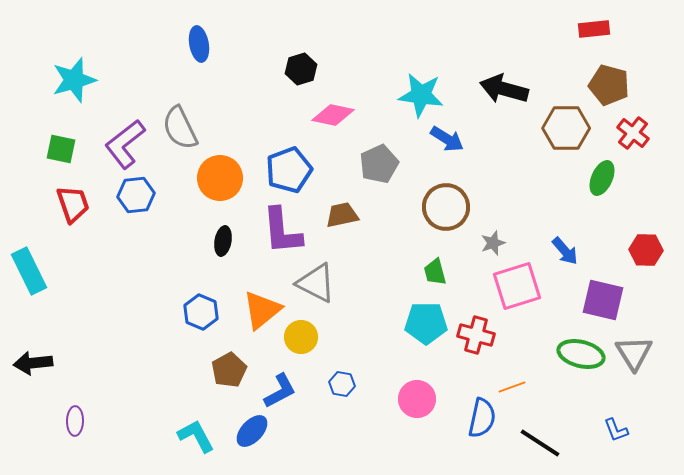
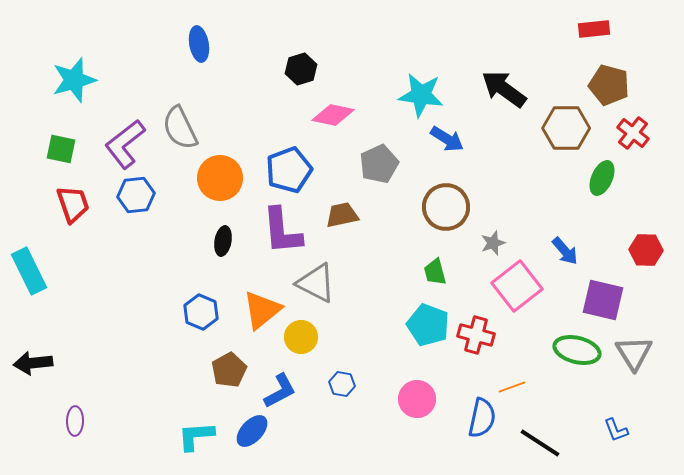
black arrow at (504, 89): rotated 21 degrees clockwise
pink square at (517, 286): rotated 21 degrees counterclockwise
cyan pentagon at (426, 323): moved 2 px right, 2 px down; rotated 21 degrees clockwise
green ellipse at (581, 354): moved 4 px left, 4 px up
cyan L-shape at (196, 436): rotated 66 degrees counterclockwise
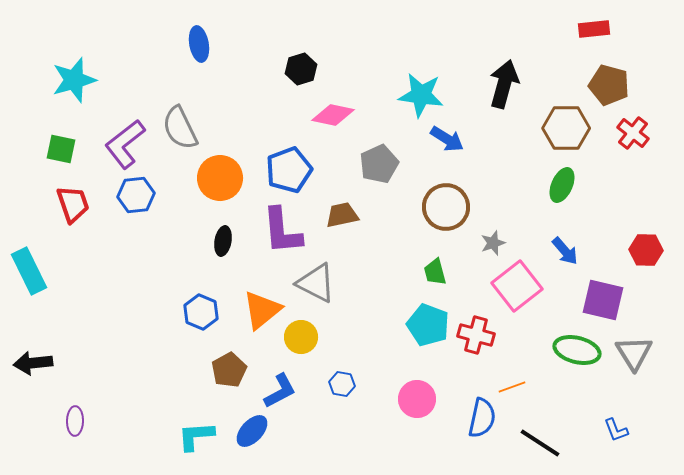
black arrow at (504, 89): moved 5 px up; rotated 69 degrees clockwise
green ellipse at (602, 178): moved 40 px left, 7 px down
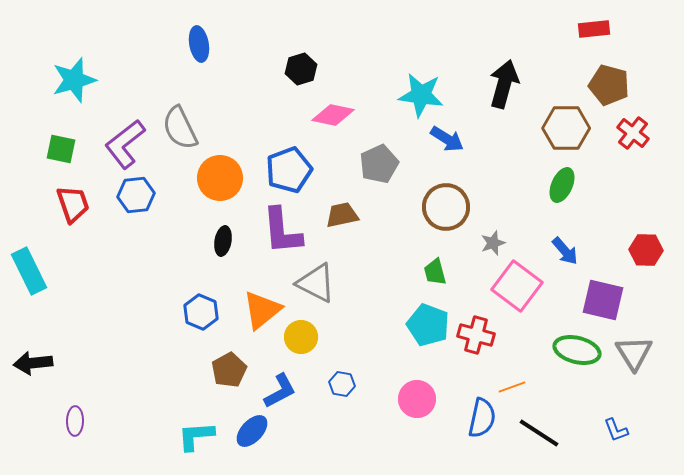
pink square at (517, 286): rotated 15 degrees counterclockwise
black line at (540, 443): moved 1 px left, 10 px up
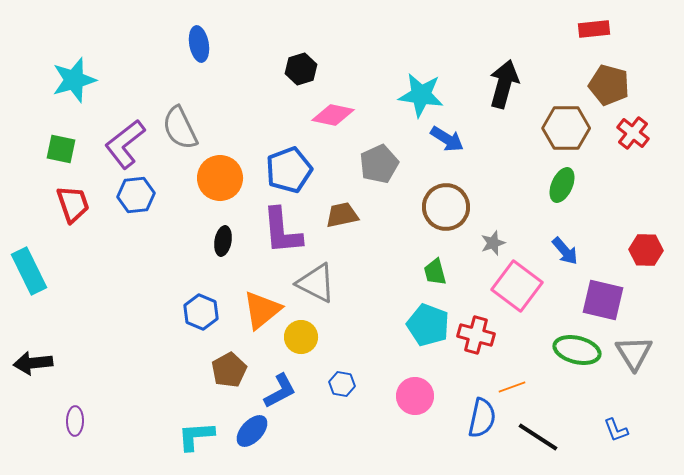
pink circle at (417, 399): moved 2 px left, 3 px up
black line at (539, 433): moved 1 px left, 4 px down
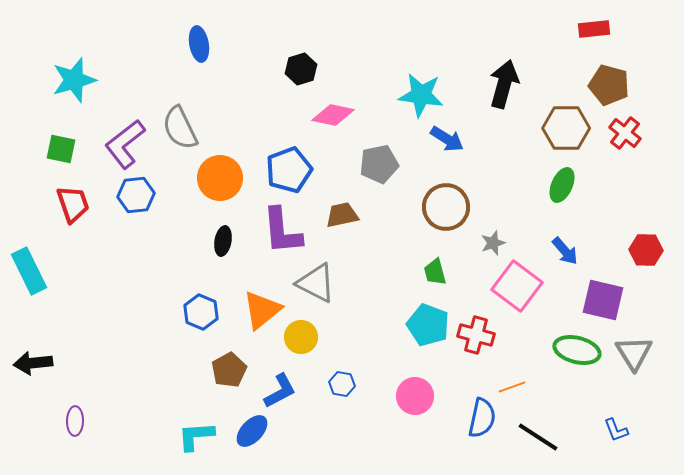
red cross at (633, 133): moved 8 px left
gray pentagon at (379, 164): rotated 12 degrees clockwise
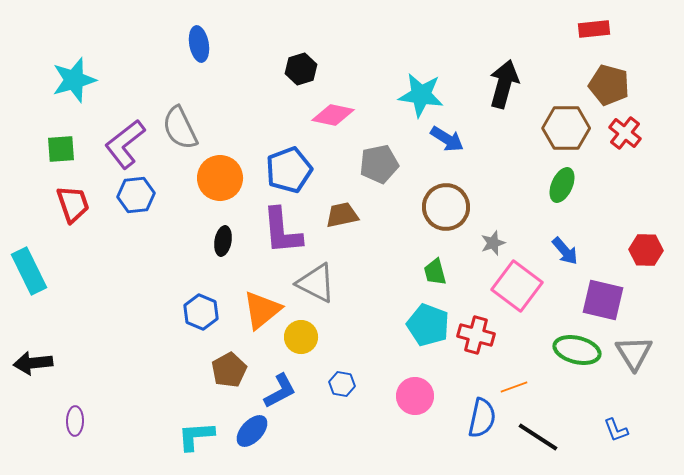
green square at (61, 149): rotated 16 degrees counterclockwise
orange line at (512, 387): moved 2 px right
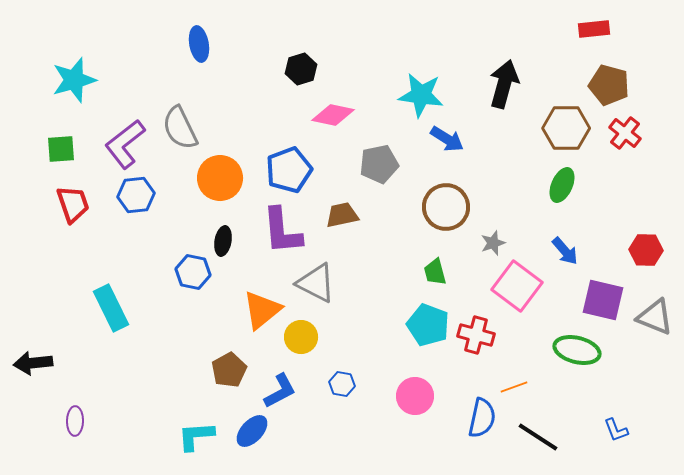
cyan rectangle at (29, 271): moved 82 px right, 37 px down
blue hexagon at (201, 312): moved 8 px left, 40 px up; rotated 12 degrees counterclockwise
gray triangle at (634, 353): moved 21 px right, 36 px up; rotated 36 degrees counterclockwise
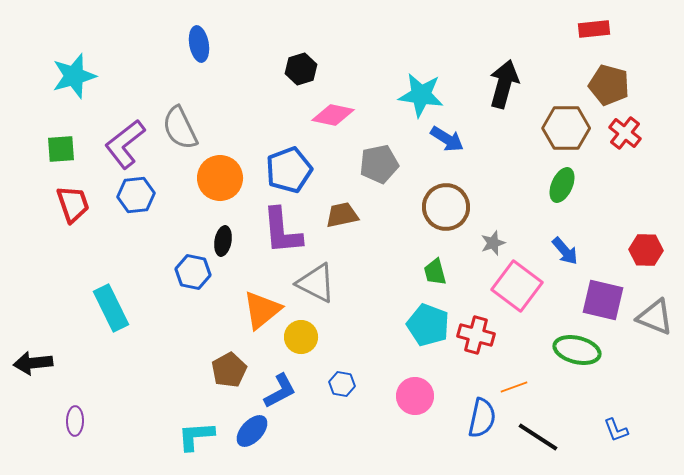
cyan star at (74, 80): moved 4 px up
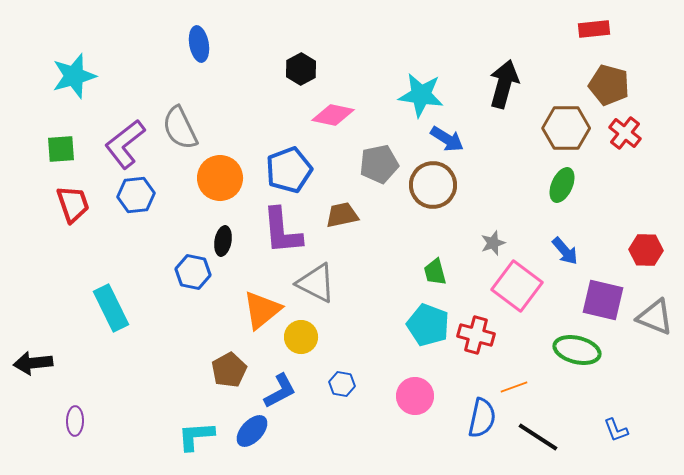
black hexagon at (301, 69): rotated 12 degrees counterclockwise
brown circle at (446, 207): moved 13 px left, 22 px up
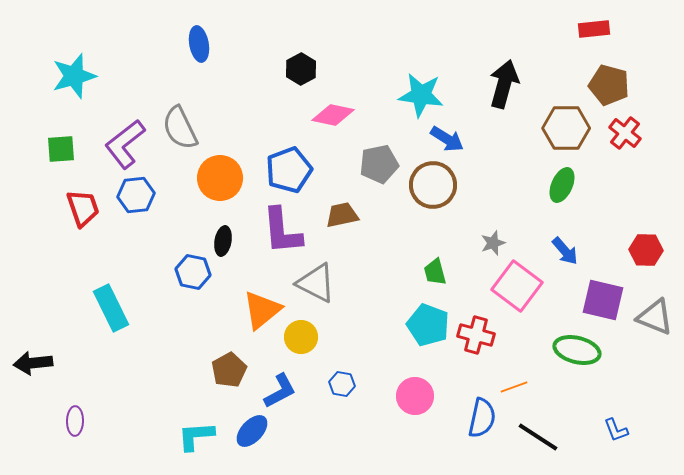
red trapezoid at (73, 204): moved 10 px right, 4 px down
